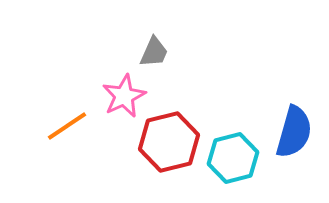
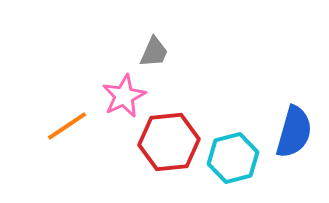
red hexagon: rotated 8 degrees clockwise
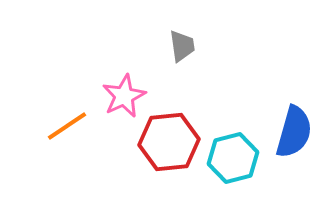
gray trapezoid: moved 28 px right, 6 px up; rotated 32 degrees counterclockwise
